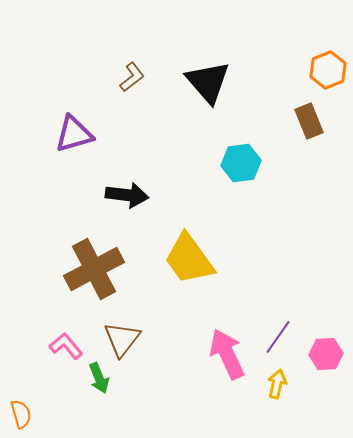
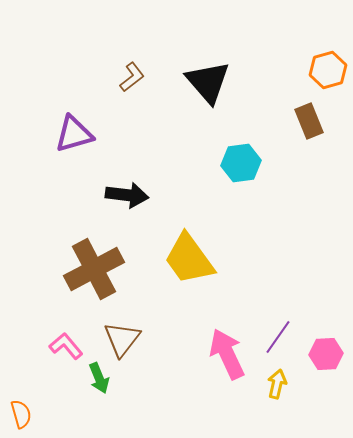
orange hexagon: rotated 6 degrees clockwise
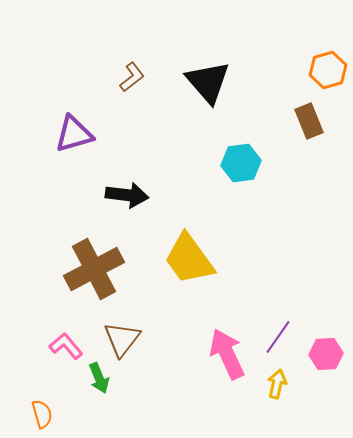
orange semicircle: moved 21 px right
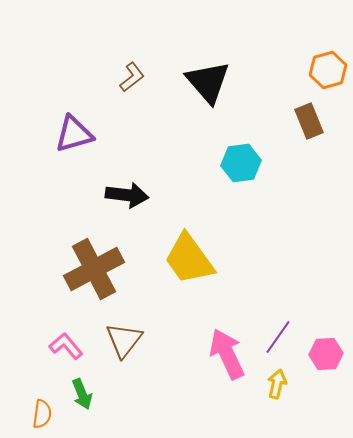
brown triangle: moved 2 px right, 1 px down
green arrow: moved 17 px left, 16 px down
orange semicircle: rotated 24 degrees clockwise
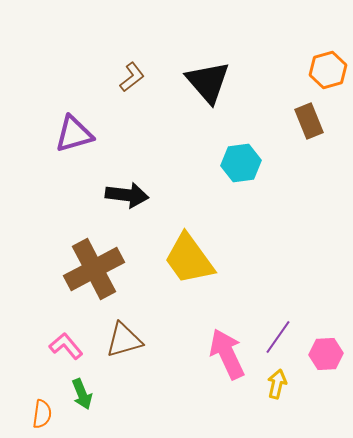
brown triangle: rotated 36 degrees clockwise
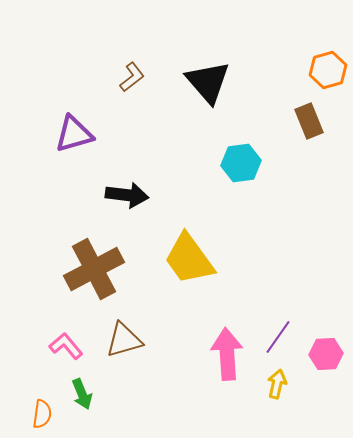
pink arrow: rotated 21 degrees clockwise
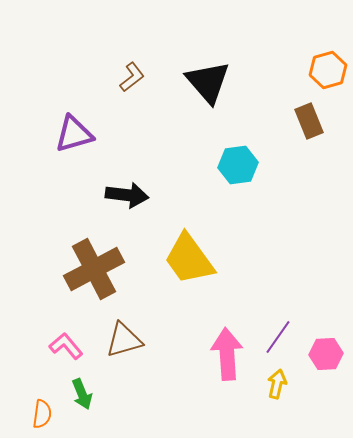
cyan hexagon: moved 3 px left, 2 px down
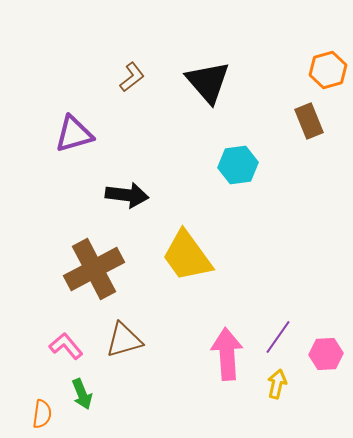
yellow trapezoid: moved 2 px left, 3 px up
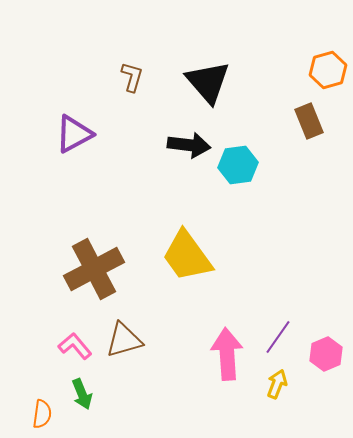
brown L-shape: rotated 36 degrees counterclockwise
purple triangle: rotated 12 degrees counterclockwise
black arrow: moved 62 px right, 50 px up
pink L-shape: moved 9 px right
pink hexagon: rotated 20 degrees counterclockwise
yellow arrow: rotated 8 degrees clockwise
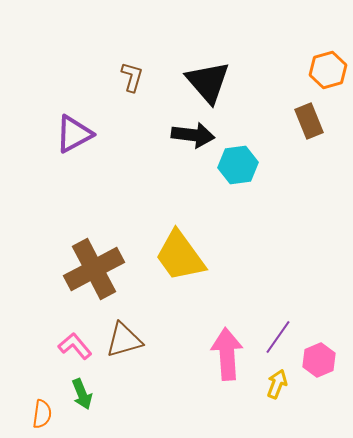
black arrow: moved 4 px right, 10 px up
yellow trapezoid: moved 7 px left
pink hexagon: moved 7 px left, 6 px down
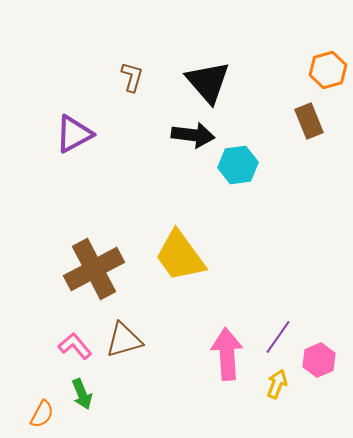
orange semicircle: rotated 20 degrees clockwise
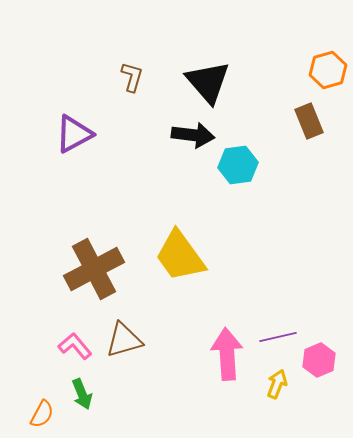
purple line: rotated 42 degrees clockwise
